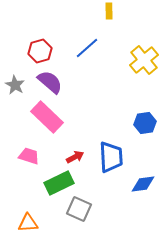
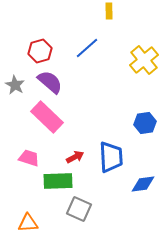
pink trapezoid: moved 2 px down
green rectangle: moved 1 px left, 2 px up; rotated 24 degrees clockwise
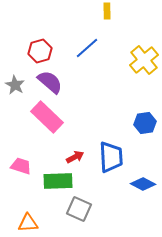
yellow rectangle: moved 2 px left
pink trapezoid: moved 8 px left, 8 px down
blue diamond: rotated 35 degrees clockwise
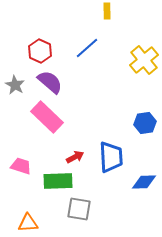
red hexagon: rotated 20 degrees counterclockwise
blue diamond: moved 1 px right, 2 px up; rotated 30 degrees counterclockwise
gray square: rotated 15 degrees counterclockwise
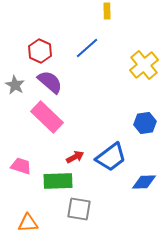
yellow cross: moved 5 px down
blue trapezoid: rotated 56 degrees clockwise
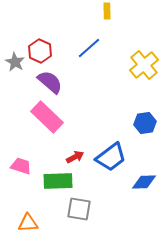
blue line: moved 2 px right
gray star: moved 23 px up
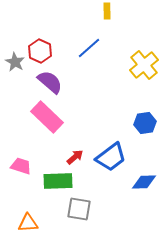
red arrow: rotated 12 degrees counterclockwise
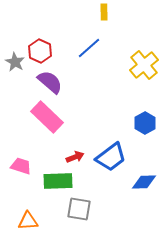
yellow rectangle: moved 3 px left, 1 px down
blue hexagon: rotated 20 degrees counterclockwise
red arrow: rotated 18 degrees clockwise
orange triangle: moved 2 px up
